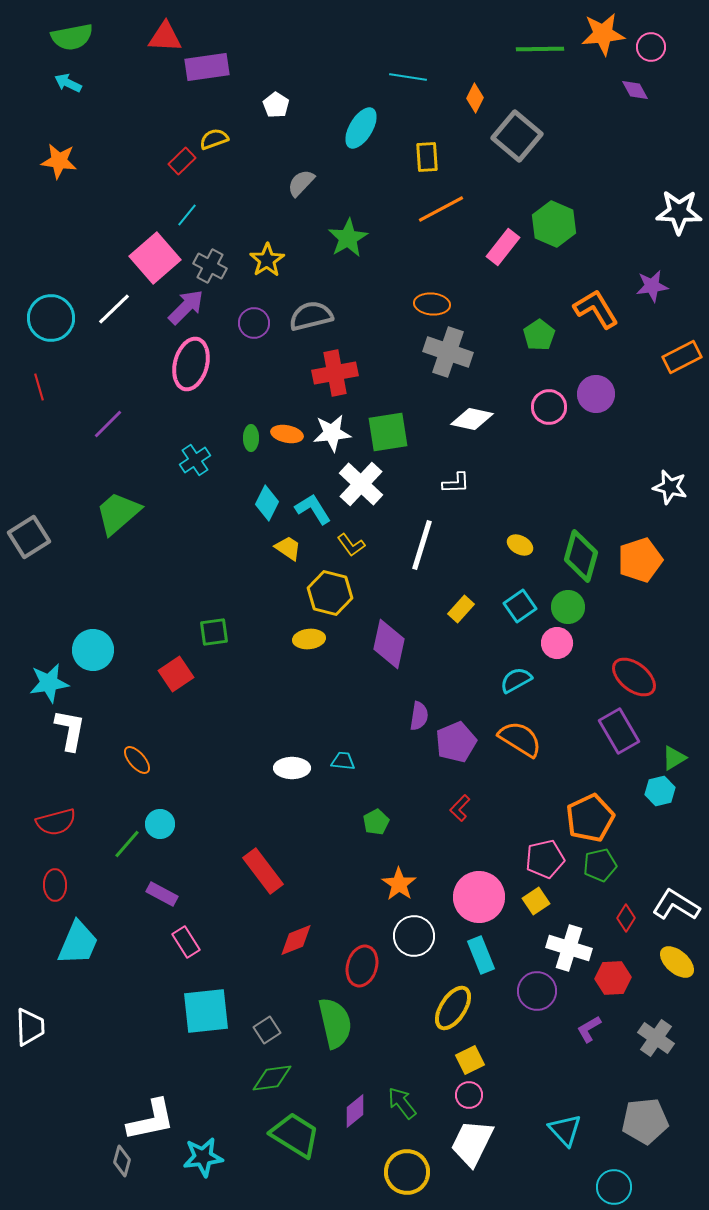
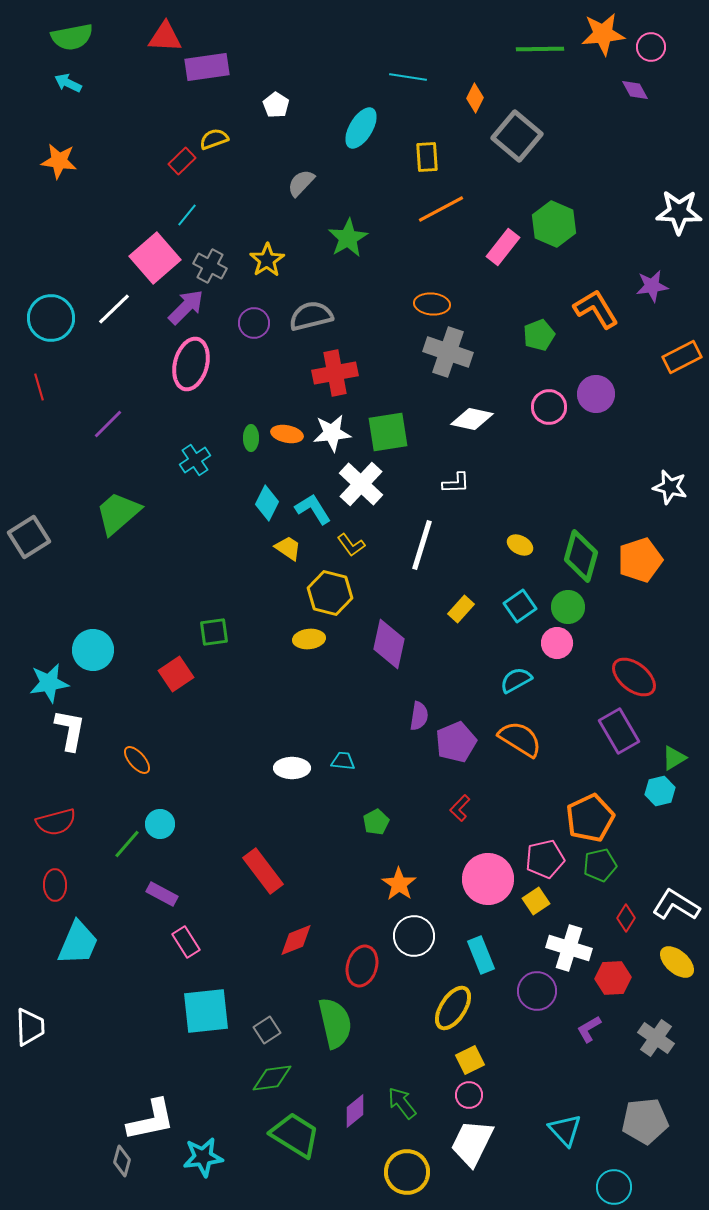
green pentagon at (539, 335): rotated 12 degrees clockwise
pink circle at (479, 897): moved 9 px right, 18 px up
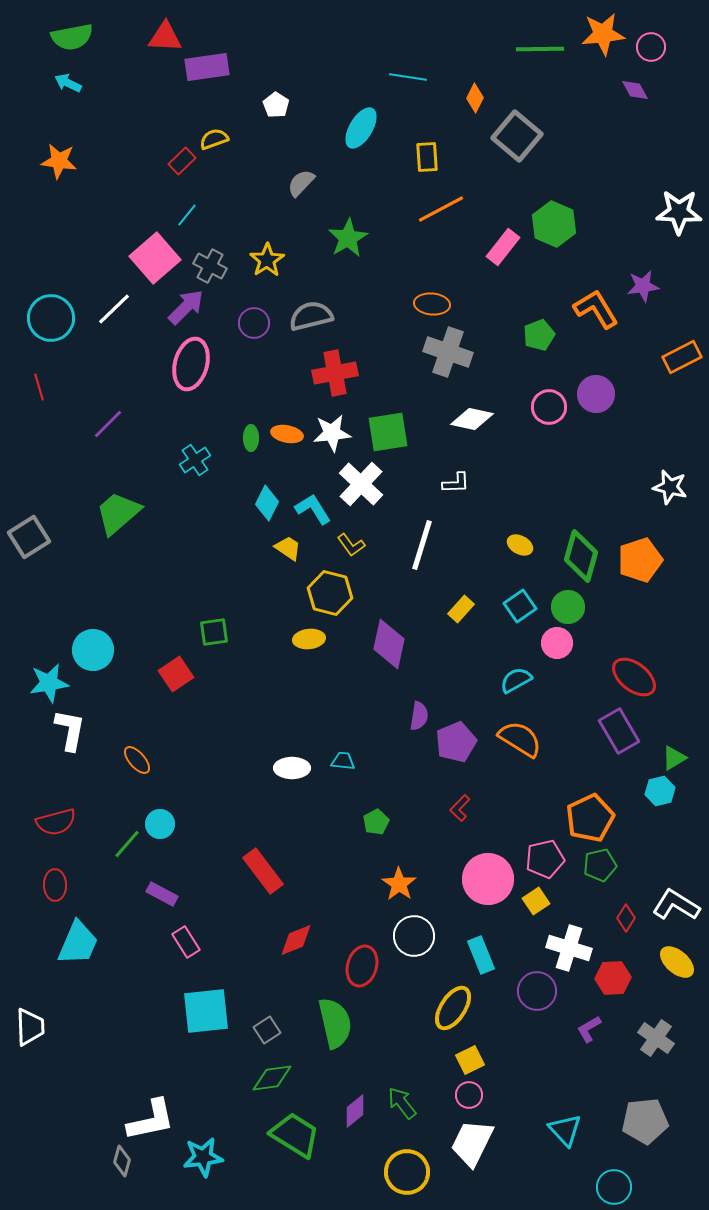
purple star at (652, 286): moved 9 px left
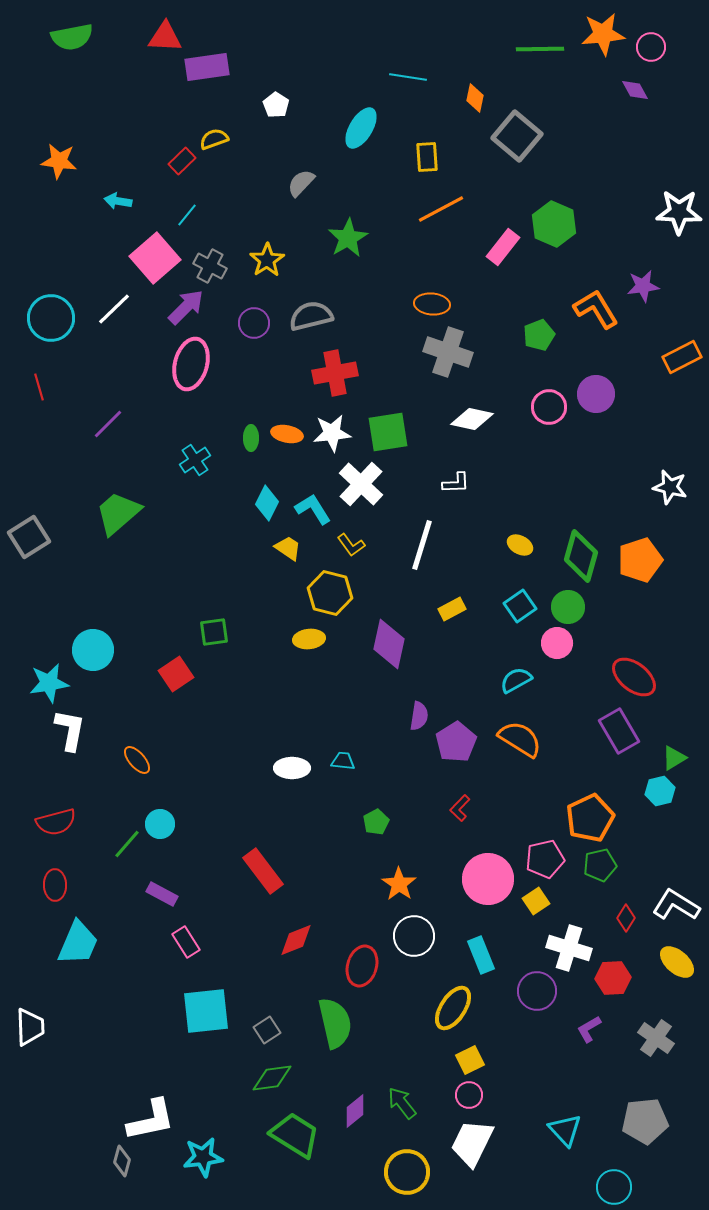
cyan arrow at (68, 83): moved 50 px right, 118 px down; rotated 16 degrees counterclockwise
orange diamond at (475, 98): rotated 16 degrees counterclockwise
yellow rectangle at (461, 609): moved 9 px left; rotated 20 degrees clockwise
purple pentagon at (456, 742): rotated 9 degrees counterclockwise
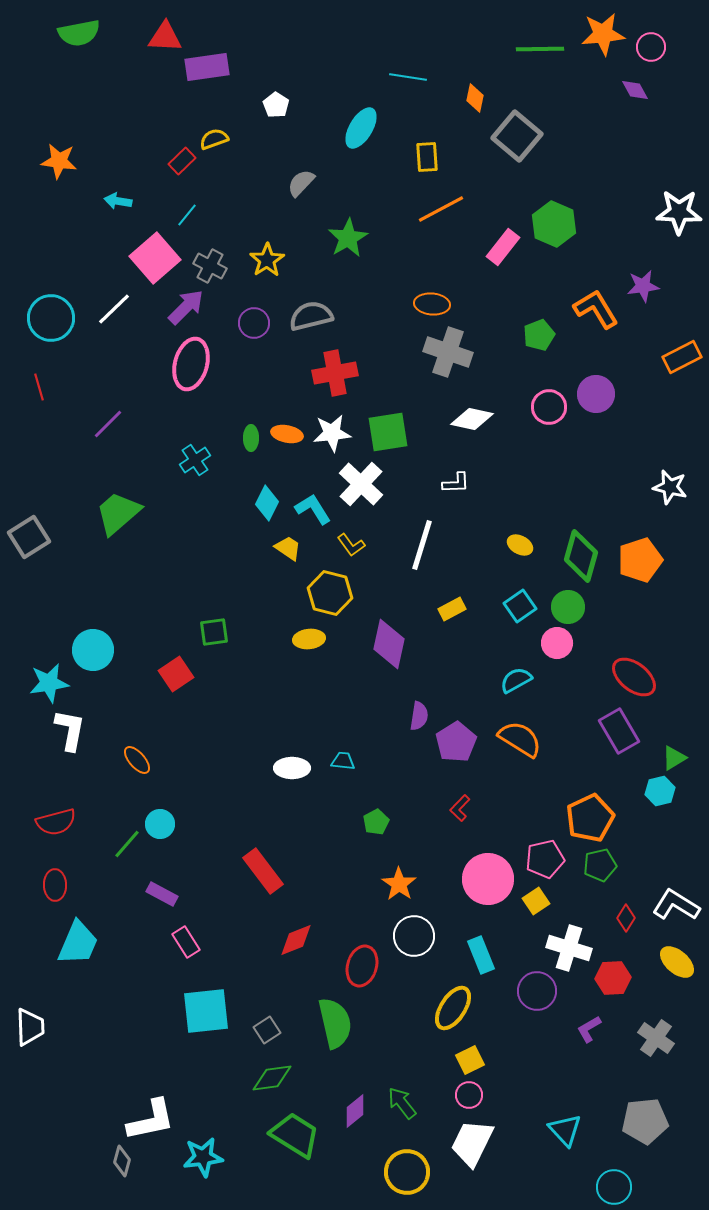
green semicircle at (72, 37): moved 7 px right, 4 px up
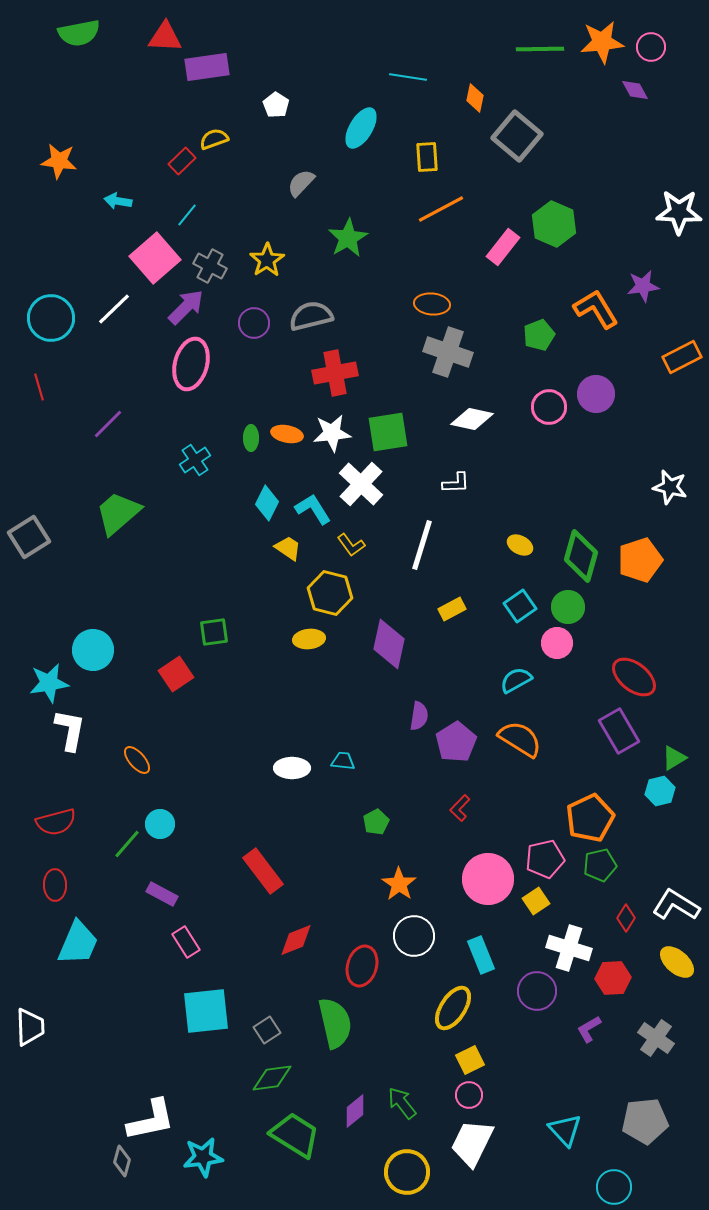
orange star at (603, 34): moved 1 px left, 8 px down
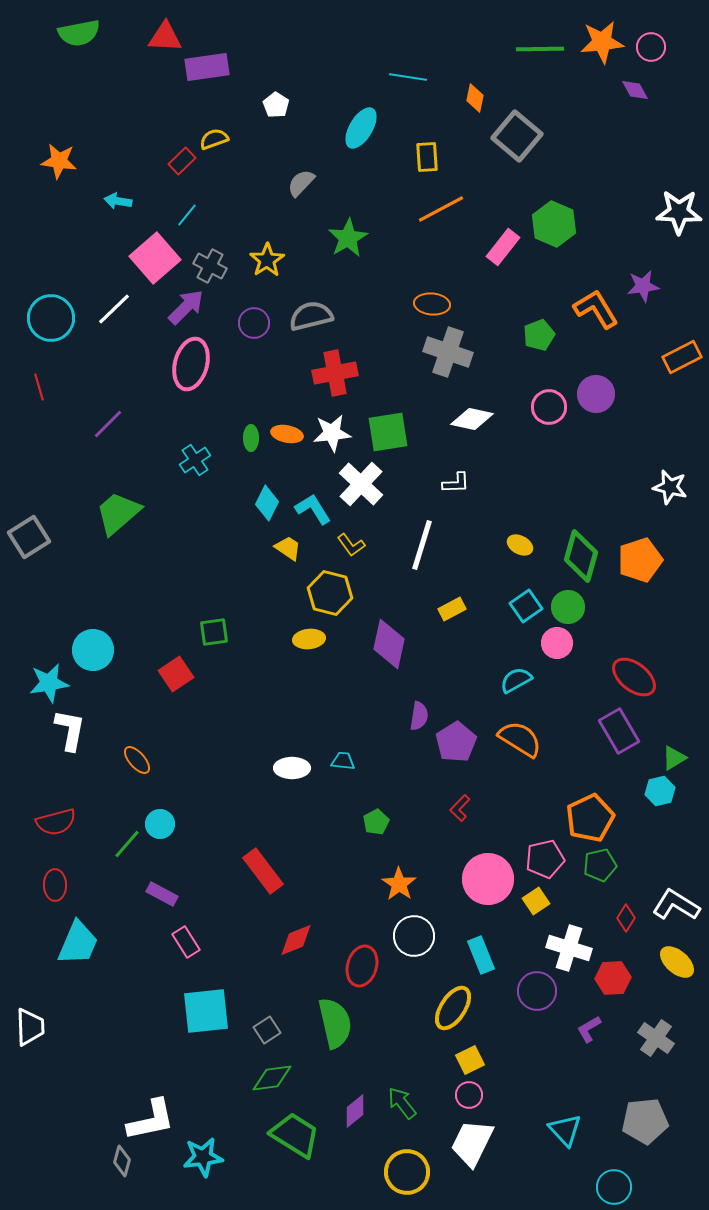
cyan square at (520, 606): moved 6 px right
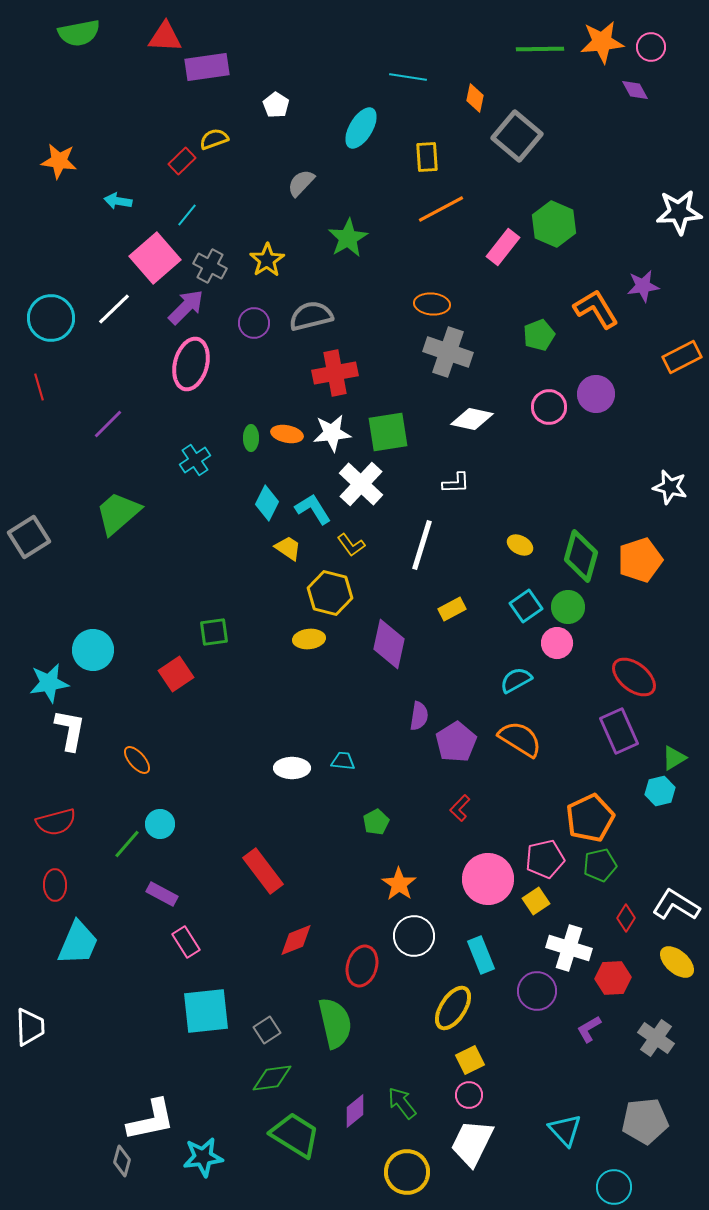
white star at (679, 212): rotated 6 degrees counterclockwise
purple rectangle at (619, 731): rotated 6 degrees clockwise
